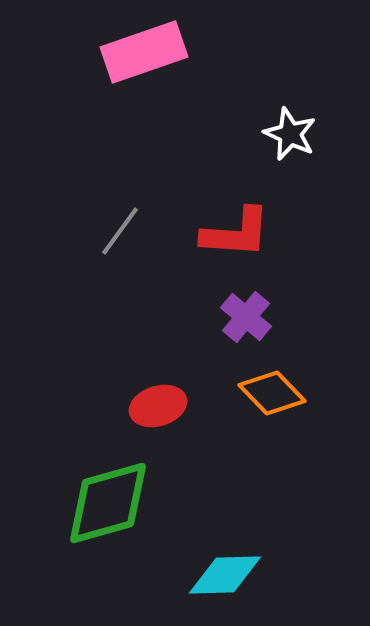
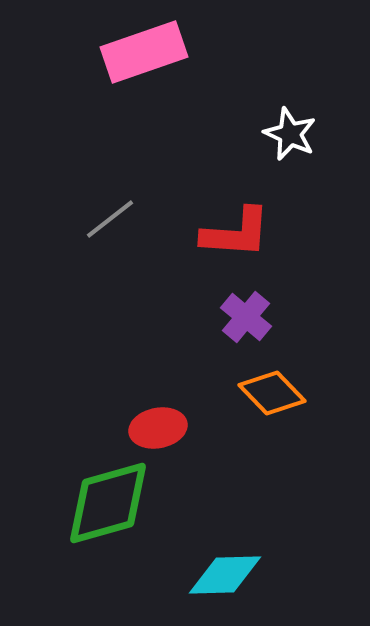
gray line: moved 10 px left, 12 px up; rotated 16 degrees clockwise
red ellipse: moved 22 px down; rotated 6 degrees clockwise
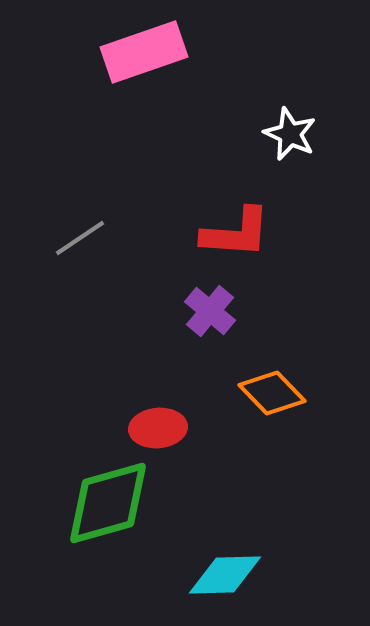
gray line: moved 30 px left, 19 px down; rotated 4 degrees clockwise
purple cross: moved 36 px left, 6 px up
red ellipse: rotated 6 degrees clockwise
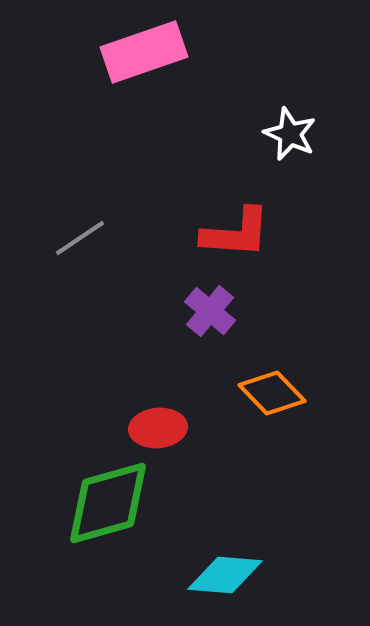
cyan diamond: rotated 6 degrees clockwise
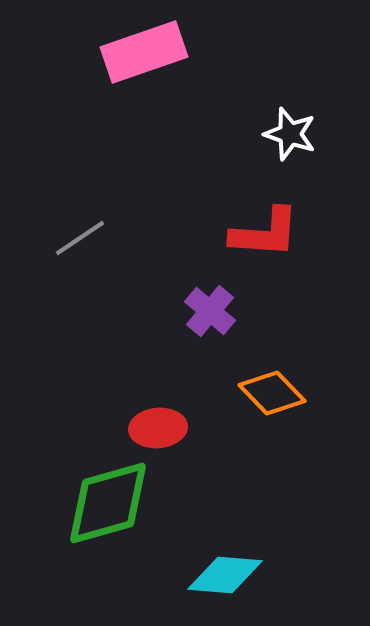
white star: rotated 6 degrees counterclockwise
red L-shape: moved 29 px right
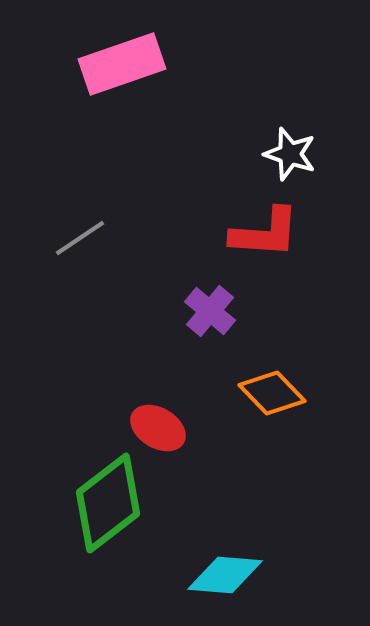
pink rectangle: moved 22 px left, 12 px down
white star: moved 20 px down
red ellipse: rotated 36 degrees clockwise
green diamond: rotated 22 degrees counterclockwise
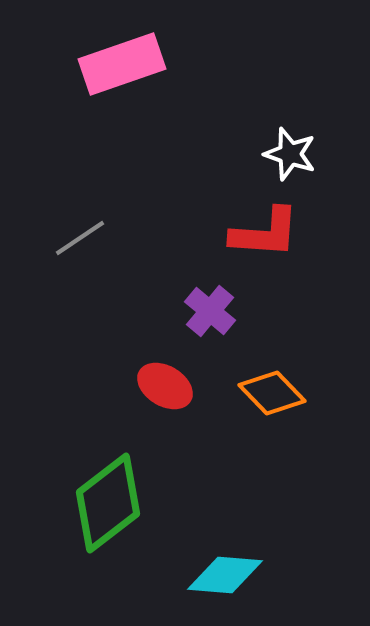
red ellipse: moved 7 px right, 42 px up
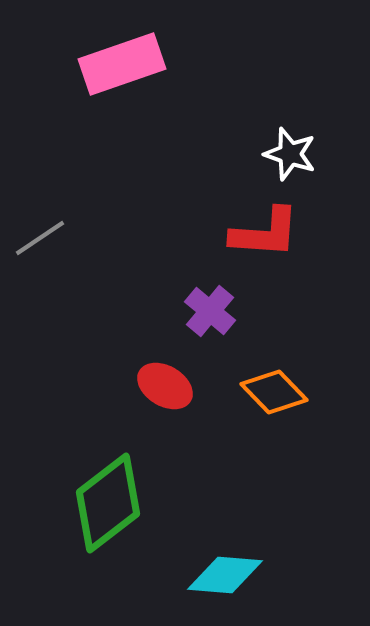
gray line: moved 40 px left
orange diamond: moved 2 px right, 1 px up
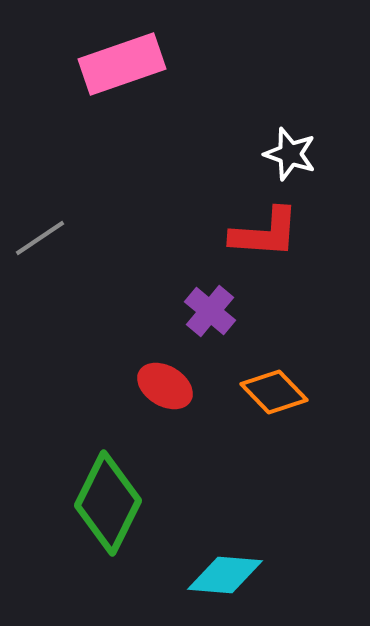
green diamond: rotated 26 degrees counterclockwise
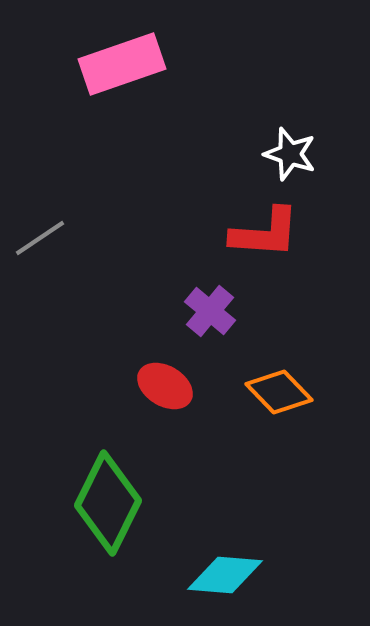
orange diamond: moved 5 px right
